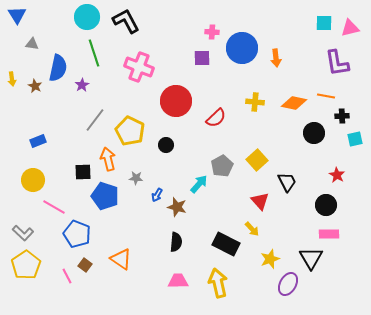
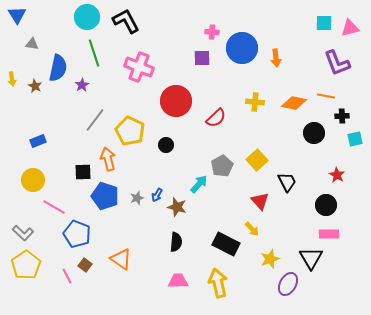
purple L-shape at (337, 63): rotated 12 degrees counterclockwise
gray star at (136, 178): moved 1 px right, 20 px down; rotated 24 degrees counterclockwise
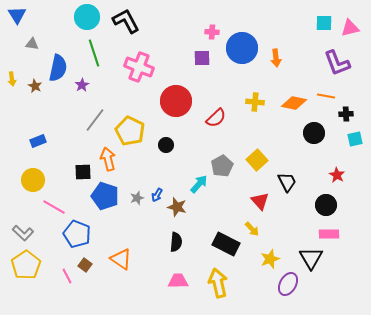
black cross at (342, 116): moved 4 px right, 2 px up
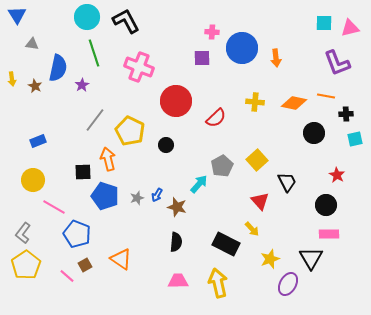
gray L-shape at (23, 233): rotated 85 degrees clockwise
brown square at (85, 265): rotated 24 degrees clockwise
pink line at (67, 276): rotated 21 degrees counterclockwise
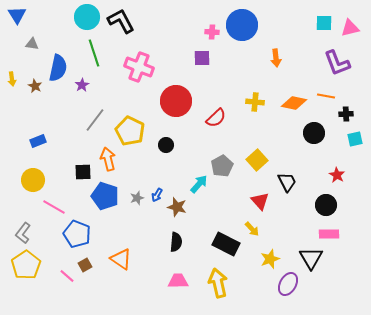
black L-shape at (126, 21): moved 5 px left
blue circle at (242, 48): moved 23 px up
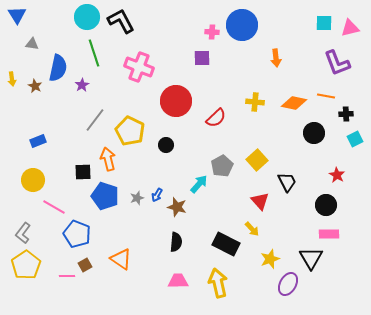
cyan square at (355, 139): rotated 14 degrees counterclockwise
pink line at (67, 276): rotated 42 degrees counterclockwise
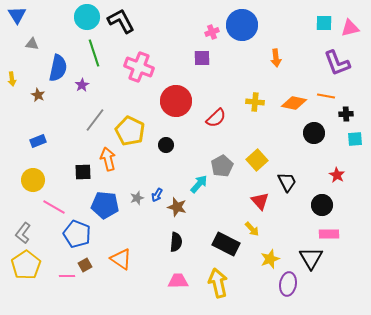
pink cross at (212, 32): rotated 24 degrees counterclockwise
brown star at (35, 86): moved 3 px right, 9 px down
cyan square at (355, 139): rotated 21 degrees clockwise
blue pentagon at (105, 196): moved 9 px down; rotated 12 degrees counterclockwise
black circle at (326, 205): moved 4 px left
purple ellipse at (288, 284): rotated 20 degrees counterclockwise
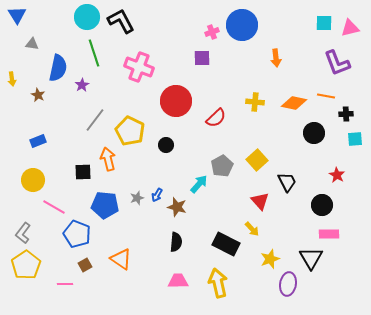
pink line at (67, 276): moved 2 px left, 8 px down
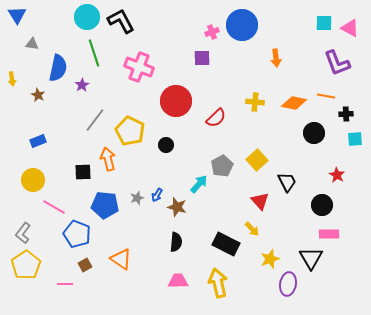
pink triangle at (350, 28): rotated 42 degrees clockwise
